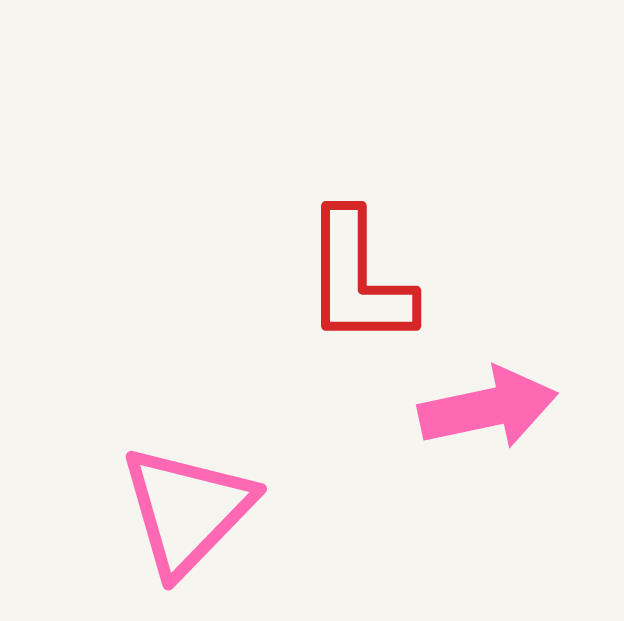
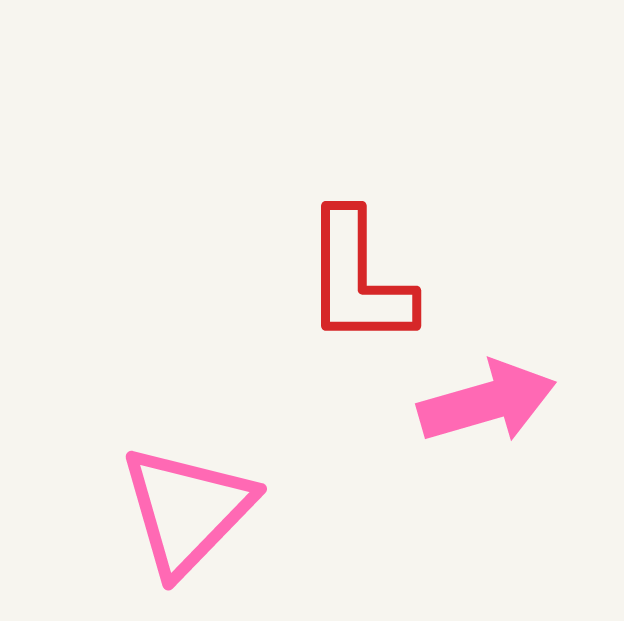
pink arrow: moved 1 px left, 6 px up; rotated 4 degrees counterclockwise
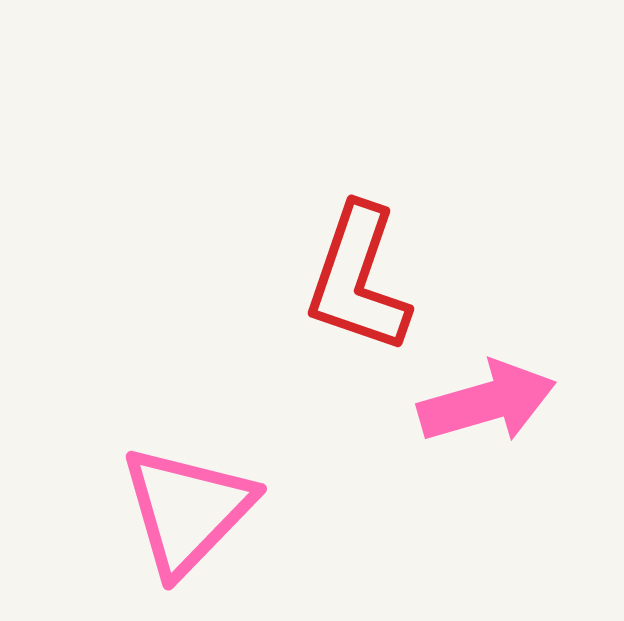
red L-shape: rotated 19 degrees clockwise
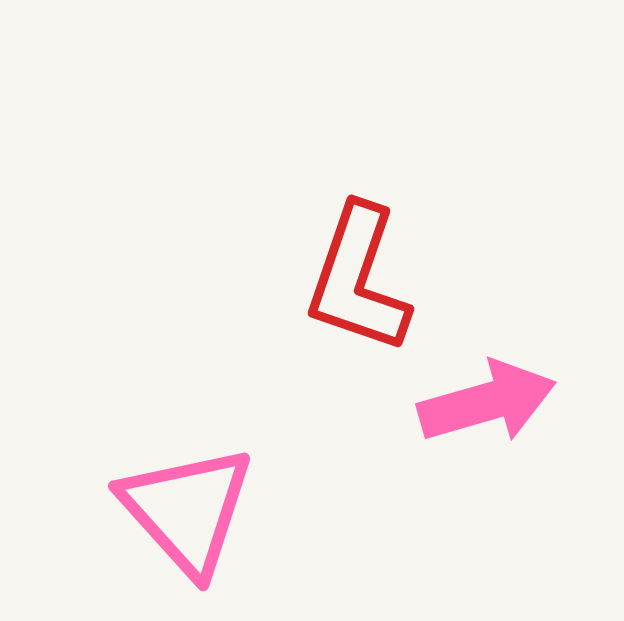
pink triangle: rotated 26 degrees counterclockwise
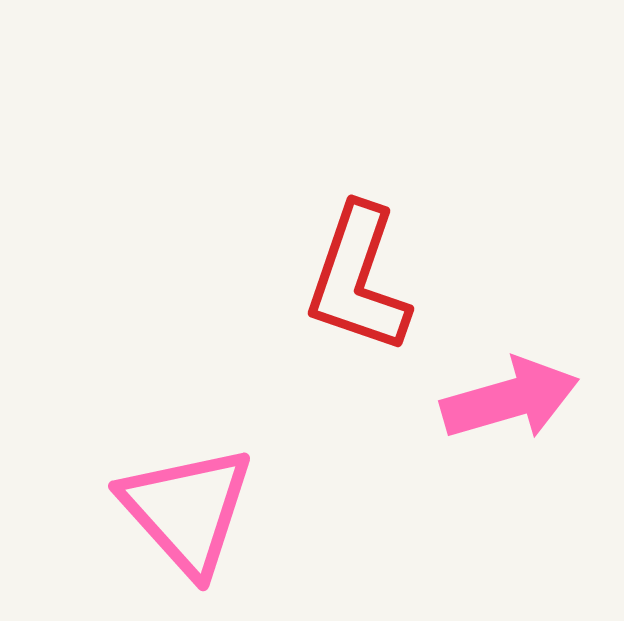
pink arrow: moved 23 px right, 3 px up
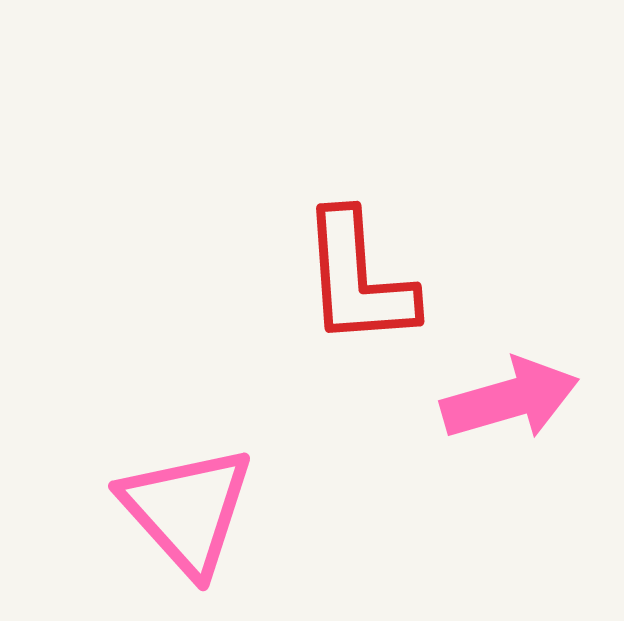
red L-shape: rotated 23 degrees counterclockwise
